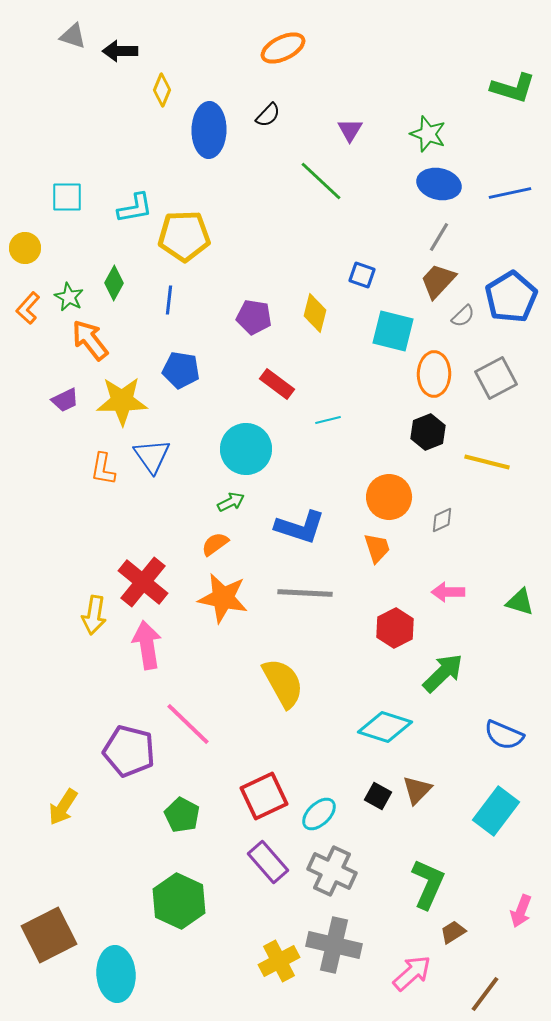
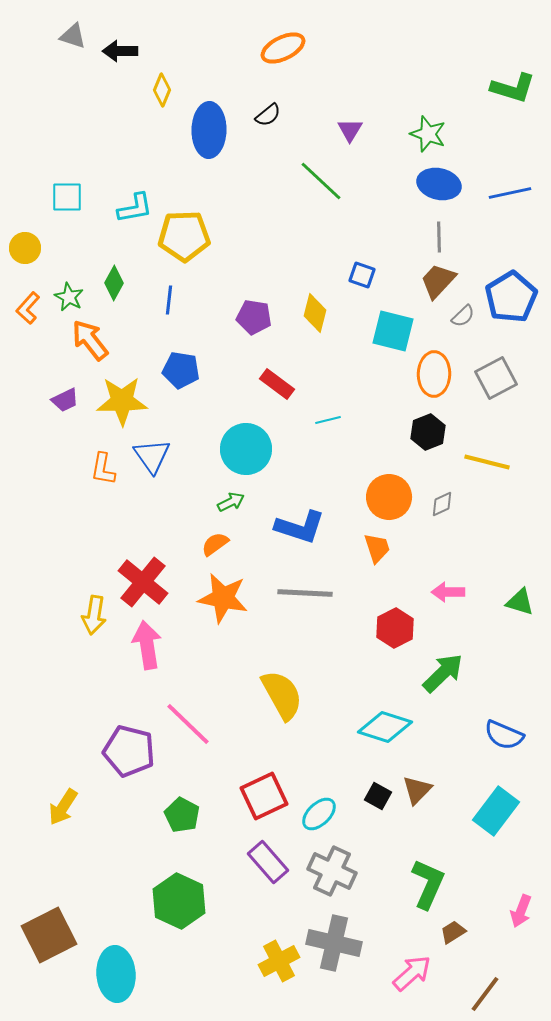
black semicircle at (268, 115): rotated 8 degrees clockwise
gray line at (439, 237): rotated 32 degrees counterclockwise
gray diamond at (442, 520): moved 16 px up
yellow semicircle at (283, 683): moved 1 px left, 12 px down
gray cross at (334, 945): moved 2 px up
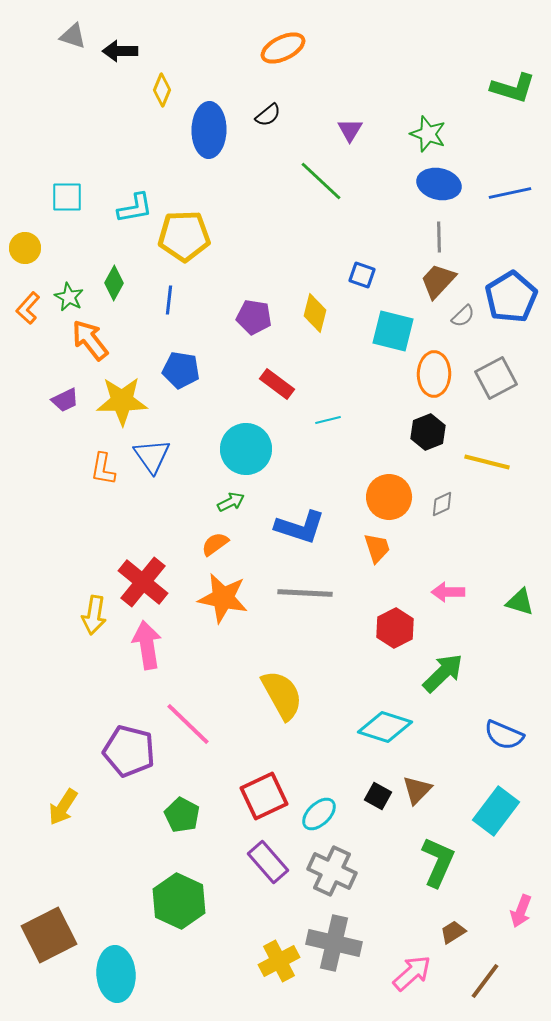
green L-shape at (428, 884): moved 10 px right, 22 px up
brown line at (485, 994): moved 13 px up
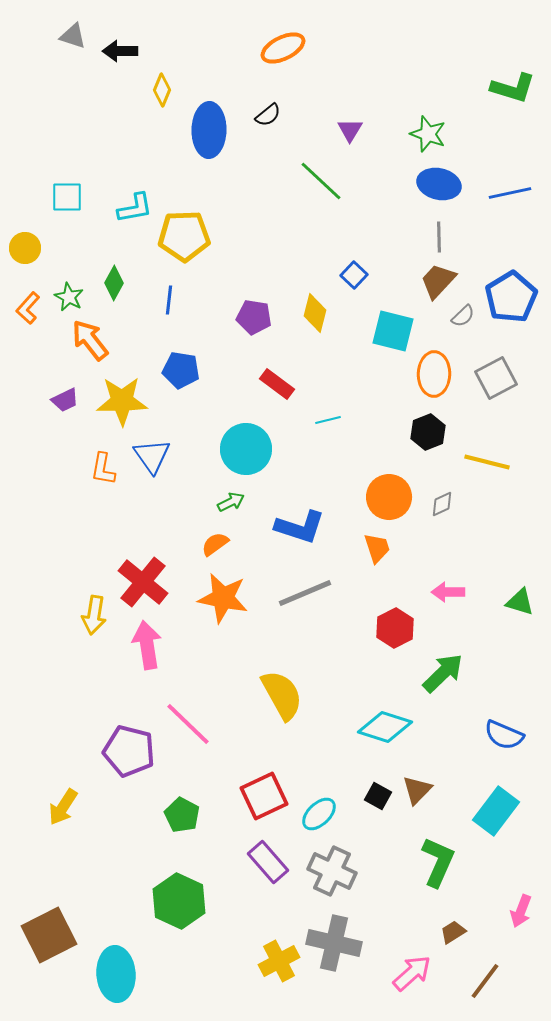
blue square at (362, 275): moved 8 px left; rotated 24 degrees clockwise
gray line at (305, 593): rotated 26 degrees counterclockwise
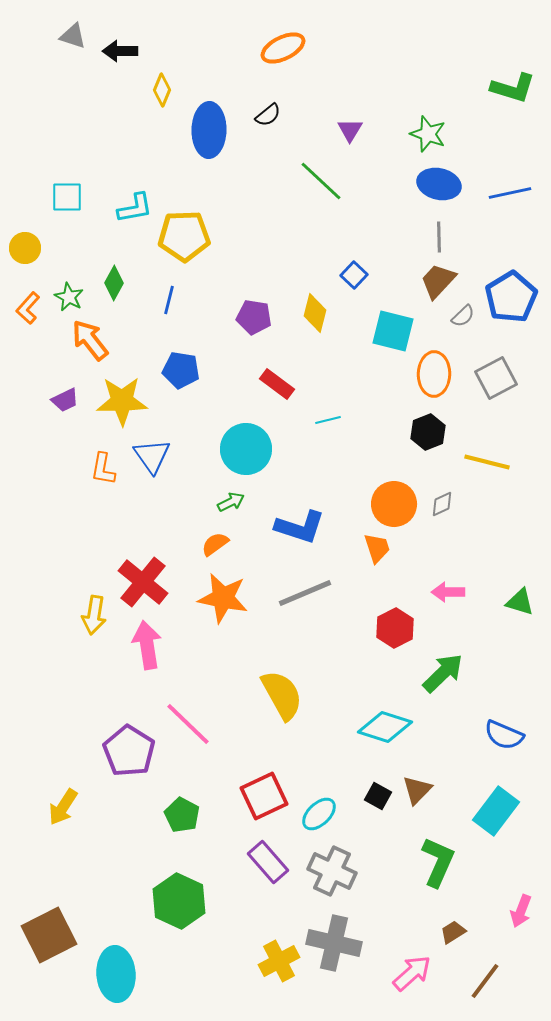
blue line at (169, 300): rotated 8 degrees clockwise
orange circle at (389, 497): moved 5 px right, 7 px down
purple pentagon at (129, 751): rotated 18 degrees clockwise
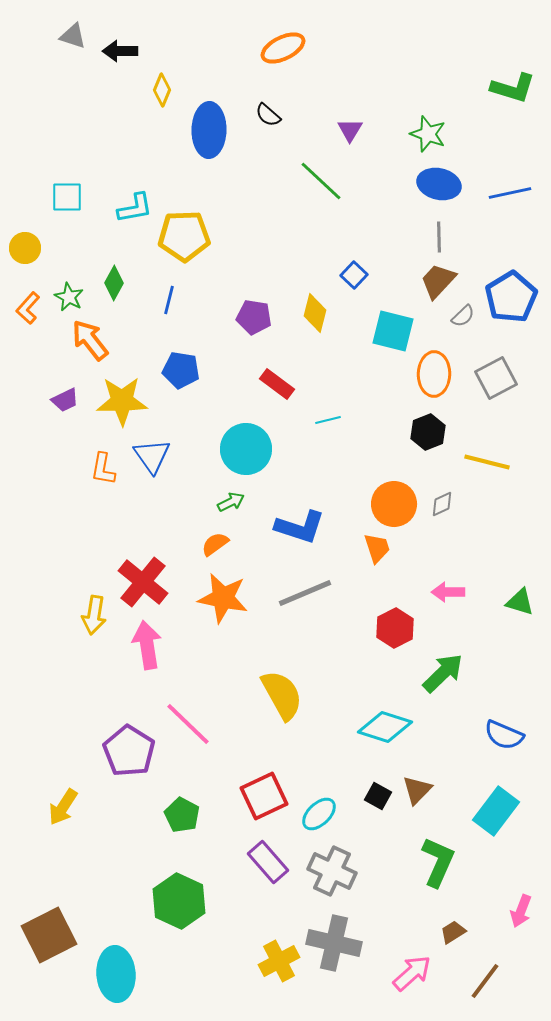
black semicircle at (268, 115): rotated 80 degrees clockwise
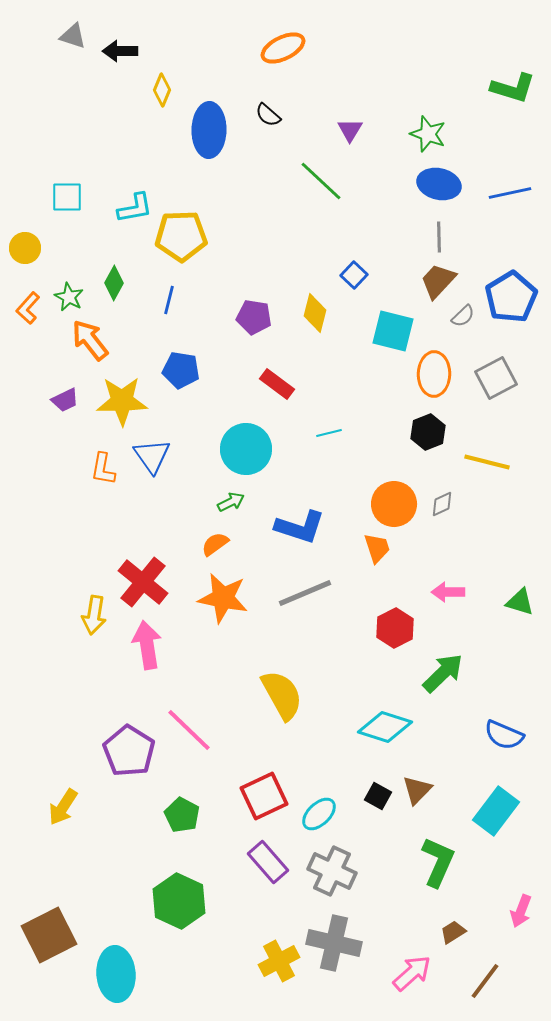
yellow pentagon at (184, 236): moved 3 px left
cyan line at (328, 420): moved 1 px right, 13 px down
pink line at (188, 724): moved 1 px right, 6 px down
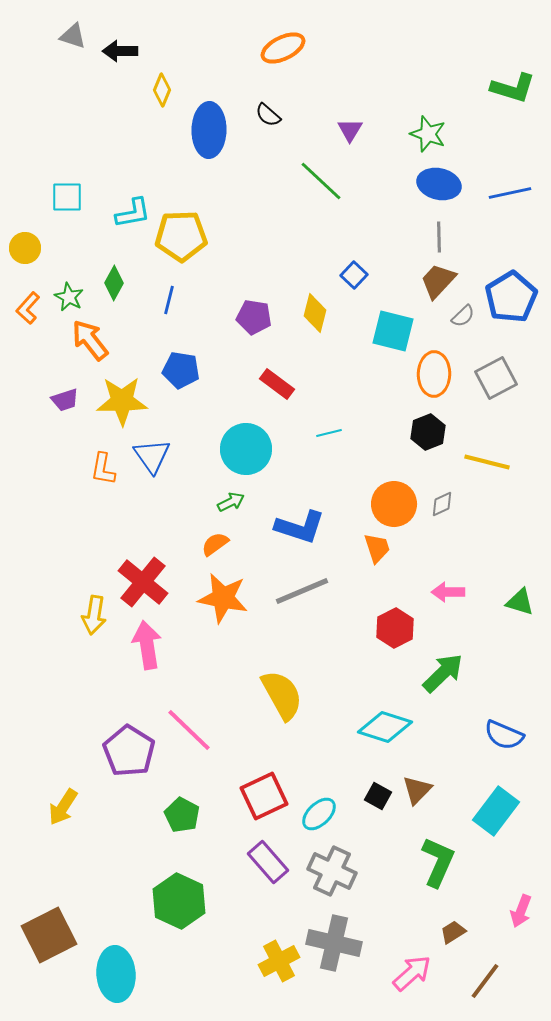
cyan L-shape at (135, 208): moved 2 px left, 5 px down
purple trapezoid at (65, 400): rotated 8 degrees clockwise
gray line at (305, 593): moved 3 px left, 2 px up
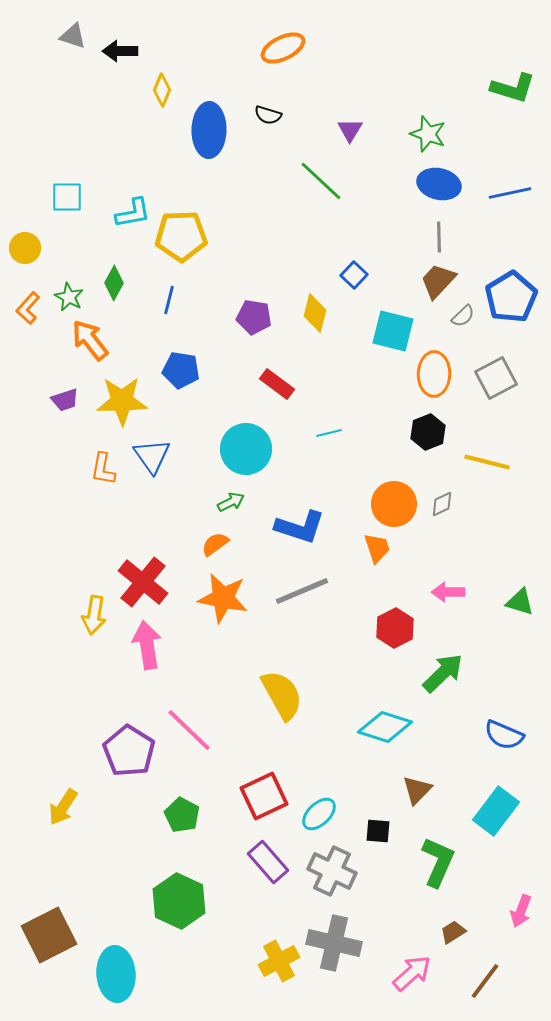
black semicircle at (268, 115): rotated 24 degrees counterclockwise
black square at (378, 796): moved 35 px down; rotated 24 degrees counterclockwise
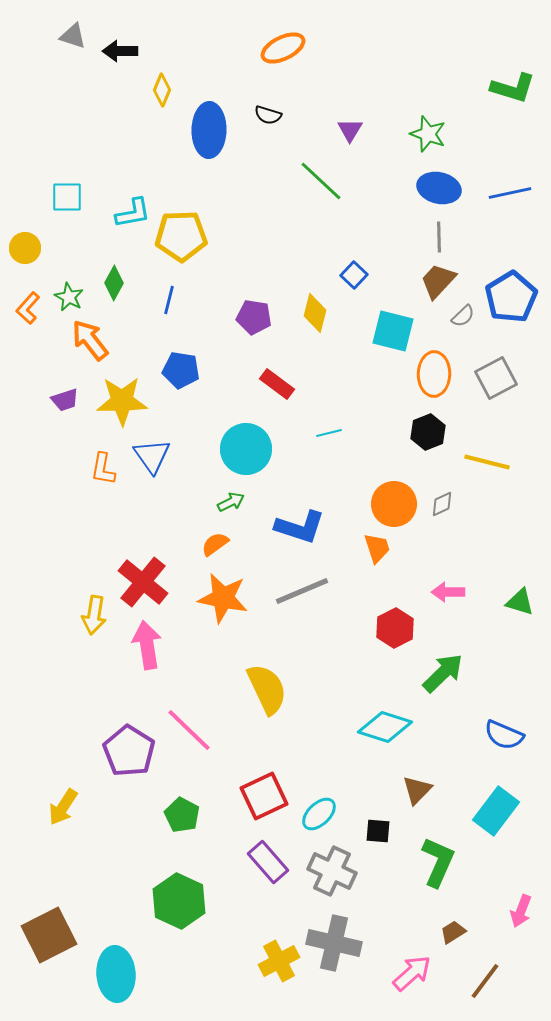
blue ellipse at (439, 184): moved 4 px down
yellow semicircle at (282, 695): moved 15 px left, 6 px up; rotated 4 degrees clockwise
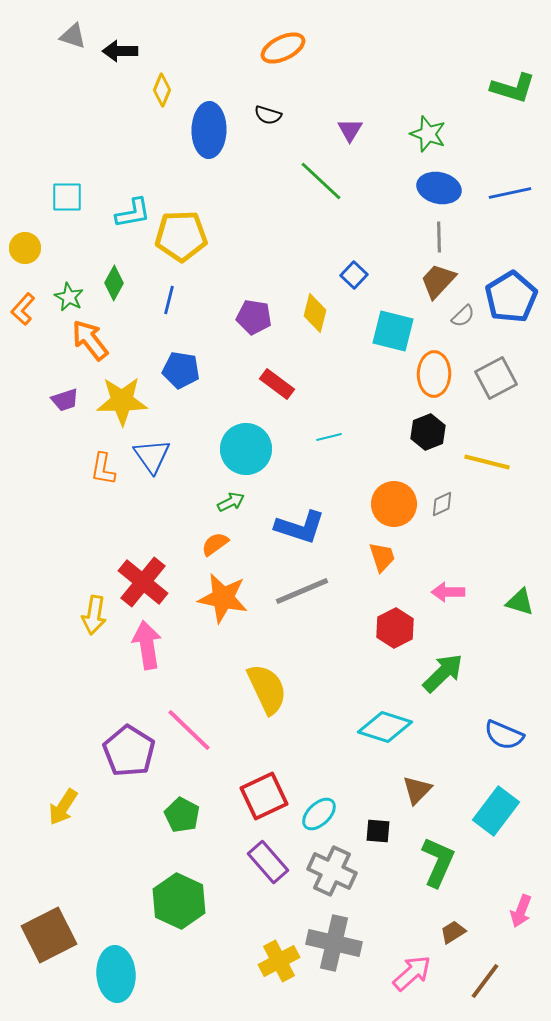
orange L-shape at (28, 308): moved 5 px left, 1 px down
cyan line at (329, 433): moved 4 px down
orange trapezoid at (377, 548): moved 5 px right, 9 px down
